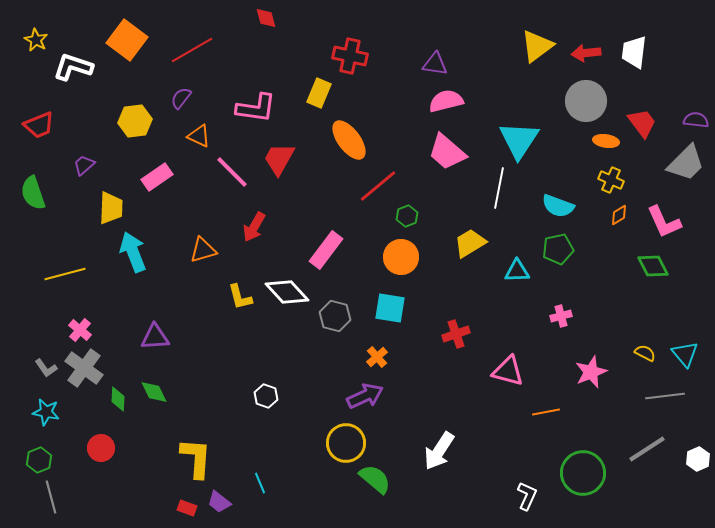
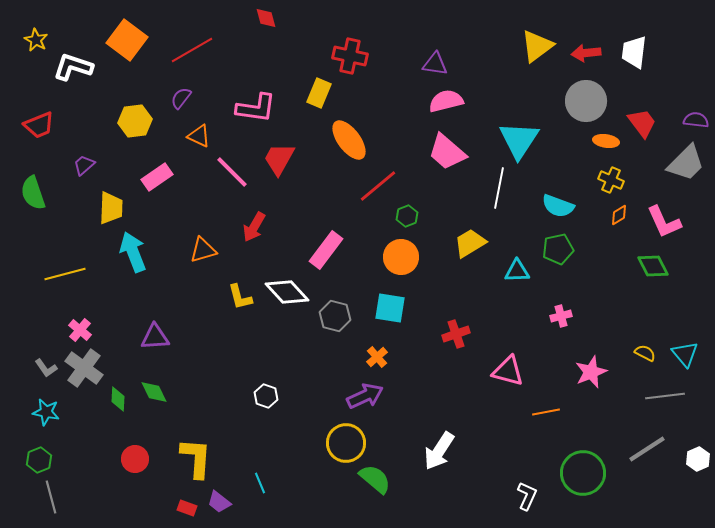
red circle at (101, 448): moved 34 px right, 11 px down
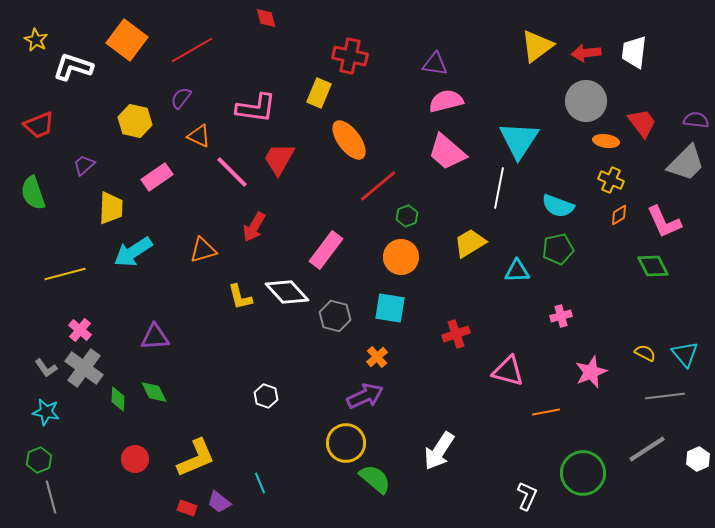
yellow hexagon at (135, 121): rotated 20 degrees clockwise
cyan arrow at (133, 252): rotated 102 degrees counterclockwise
yellow L-shape at (196, 458): rotated 63 degrees clockwise
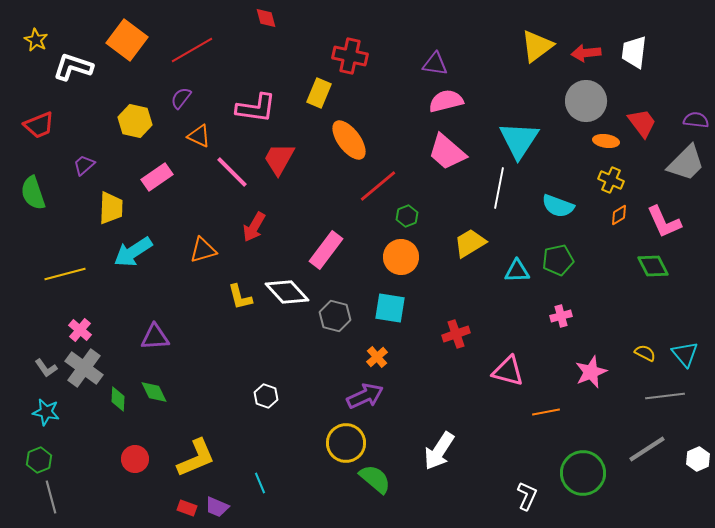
green pentagon at (558, 249): moved 11 px down
purple trapezoid at (219, 502): moved 2 px left, 5 px down; rotated 15 degrees counterclockwise
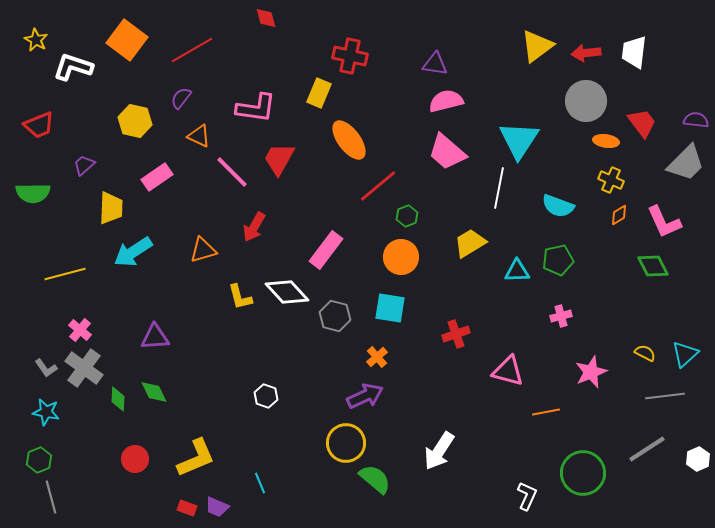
green semicircle at (33, 193): rotated 72 degrees counterclockwise
cyan triangle at (685, 354): rotated 28 degrees clockwise
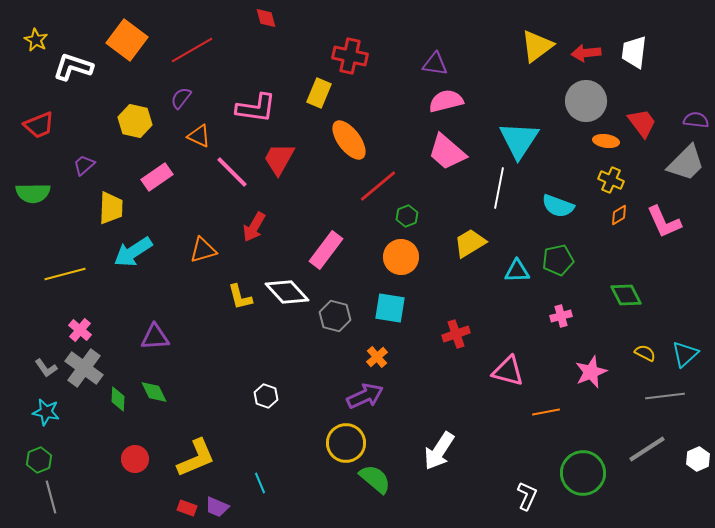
green diamond at (653, 266): moved 27 px left, 29 px down
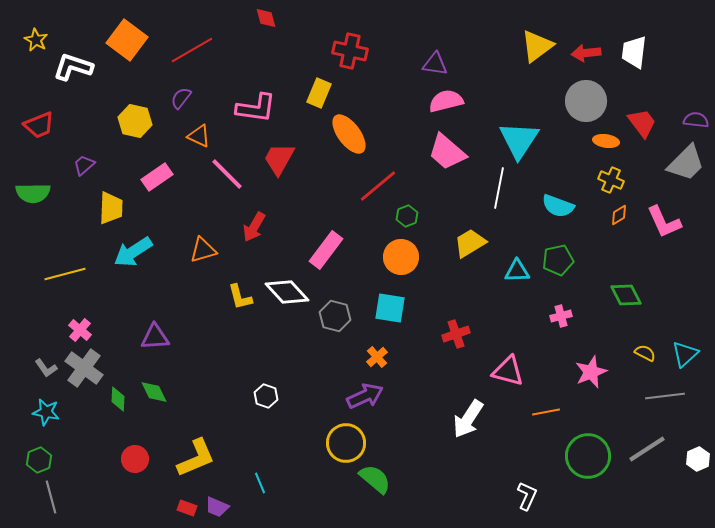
red cross at (350, 56): moved 5 px up
orange ellipse at (349, 140): moved 6 px up
pink line at (232, 172): moved 5 px left, 2 px down
white arrow at (439, 451): moved 29 px right, 32 px up
green circle at (583, 473): moved 5 px right, 17 px up
